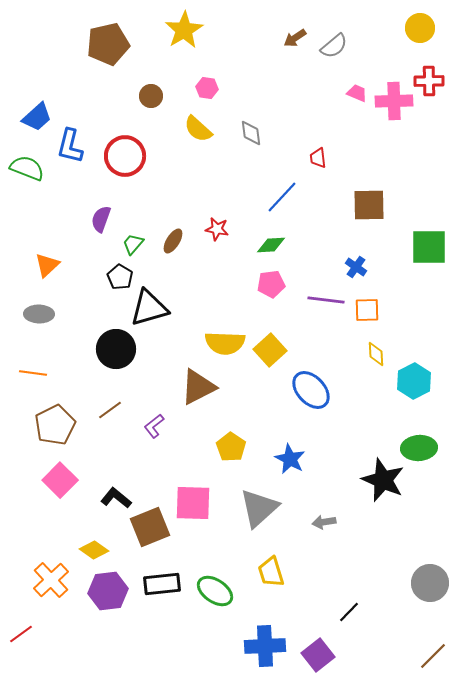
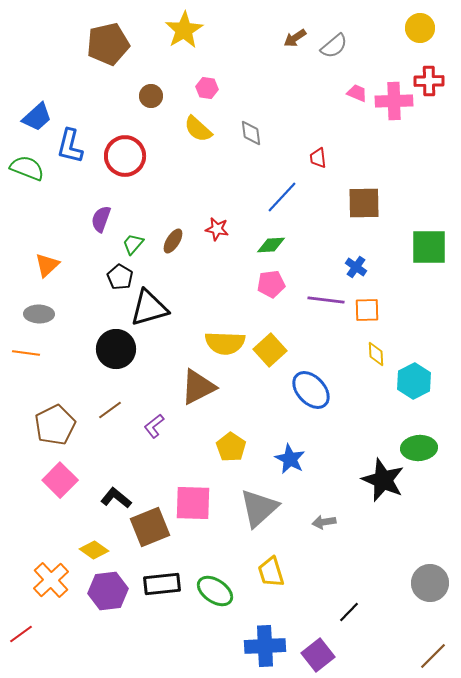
brown square at (369, 205): moved 5 px left, 2 px up
orange line at (33, 373): moved 7 px left, 20 px up
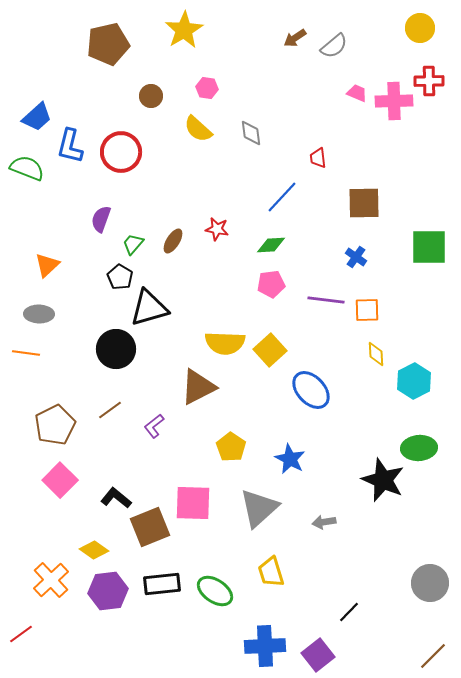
red circle at (125, 156): moved 4 px left, 4 px up
blue cross at (356, 267): moved 10 px up
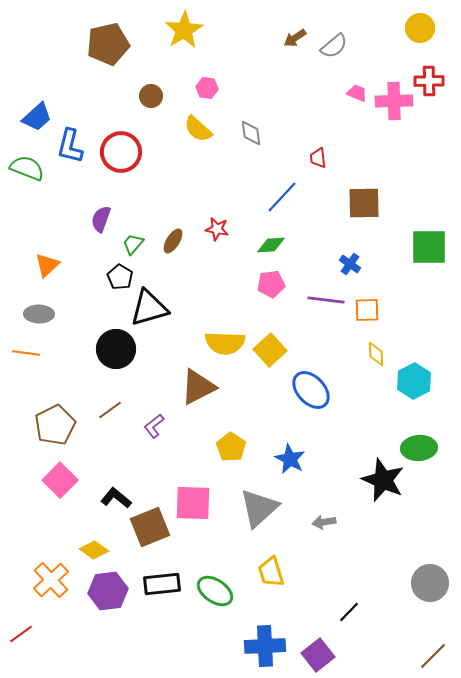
blue cross at (356, 257): moved 6 px left, 7 px down
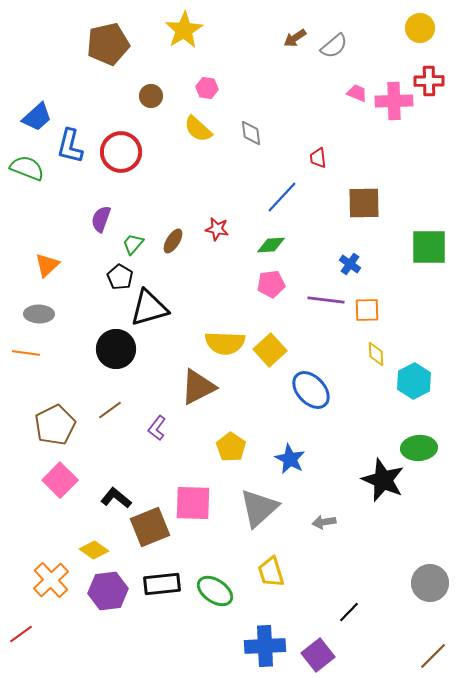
purple L-shape at (154, 426): moved 3 px right, 2 px down; rotated 15 degrees counterclockwise
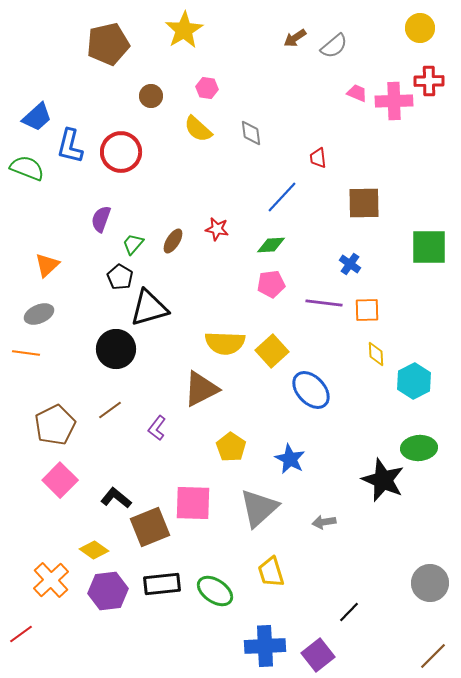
purple line at (326, 300): moved 2 px left, 3 px down
gray ellipse at (39, 314): rotated 24 degrees counterclockwise
yellow square at (270, 350): moved 2 px right, 1 px down
brown triangle at (198, 387): moved 3 px right, 2 px down
